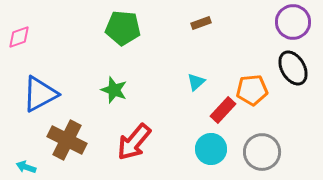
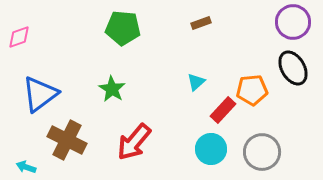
green star: moved 2 px left, 1 px up; rotated 12 degrees clockwise
blue triangle: rotated 9 degrees counterclockwise
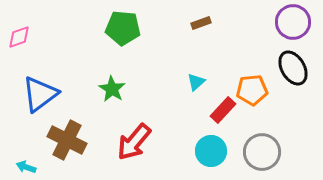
cyan circle: moved 2 px down
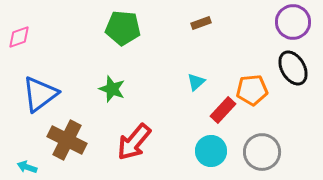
green star: rotated 12 degrees counterclockwise
cyan arrow: moved 1 px right
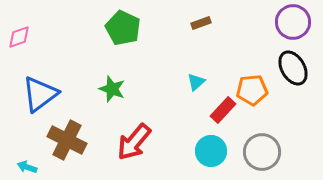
green pentagon: rotated 20 degrees clockwise
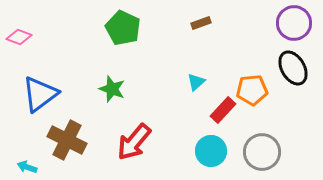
purple circle: moved 1 px right, 1 px down
pink diamond: rotated 40 degrees clockwise
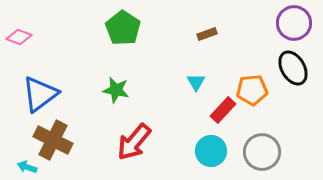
brown rectangle: moved 6 px right, 11 px down
green pentagon: rotated 8 degrees clockwise
cyan triangle: rotated 18 degrees counterclockwise
green star: moved 4 px right, 1 px down; rotated 8 degrees counterclockwise
brown cross: moved 14 px left
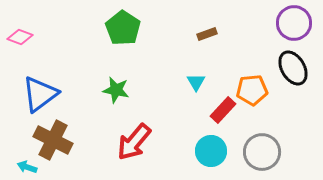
pink diamond: moved 1 px right
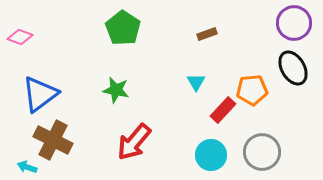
cyan circle: moved 4 px down
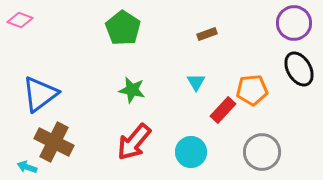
pink diamond: moved 17 px up
black ellipse: moved 6 px right, 1 px down
green star: moved 16 px right
brown cross: moved 1 px right, 2 px down
cyan circle: moved 20 px left, 3 px up
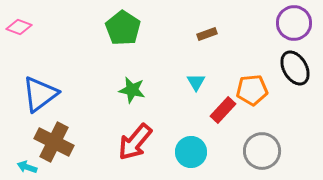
pink diamond: moved 1 px left, 7 px down
black ellipse: moved 4 px left, 1 px up
red arrow: moved 1 px right
gray circle: moved 1 px up
